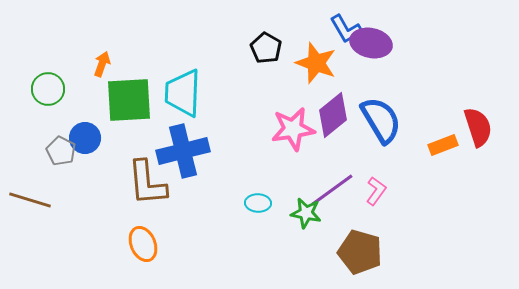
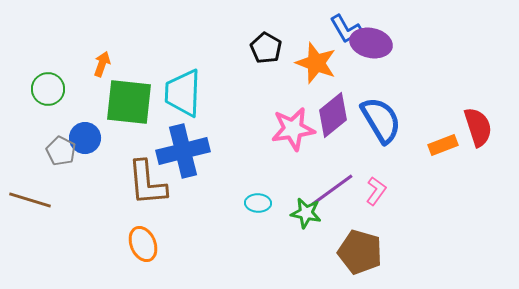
green square: moved 2 px down; rotated 9 degrees clockwise
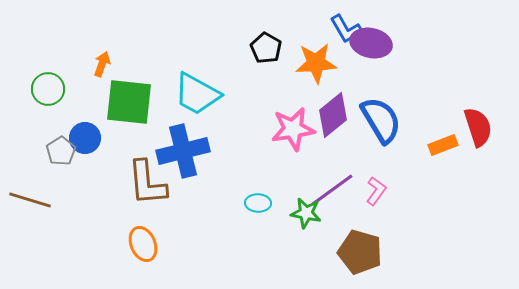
orange star: rotated 24 degrees counterclockwise
cyan trapezoid: moved 14 px right, 1 px down; rotated 63 degrees counterclockwise
gray pentagon: rotated 12 degrees clockwise
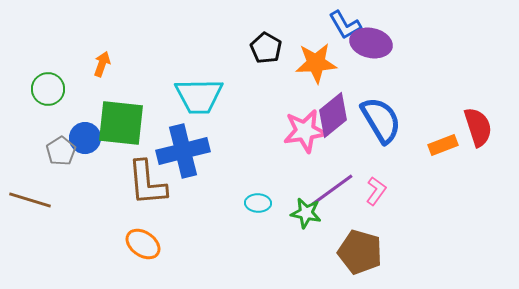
blue L-shape: moved 1 px left, 4 px up
cyan trapezoid: moved 2 px right, 2 px down; rotated 30 degrees counterclockwise
green square: moved 8 px left, 21 px down
pink star: moved 12 px right, 2 px down
orange ellipse: rotated 32 degrees counterclockwise
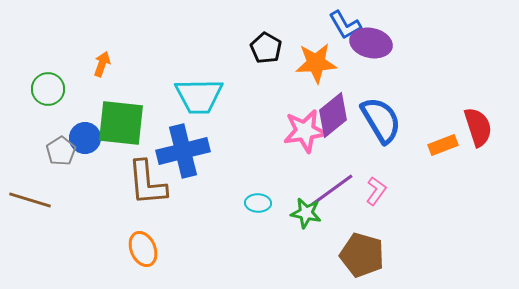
orange ellipse: moved 5 px down; rotated 32 degrees clockwise
brown pentagon: moved 2 px right, 3 px down
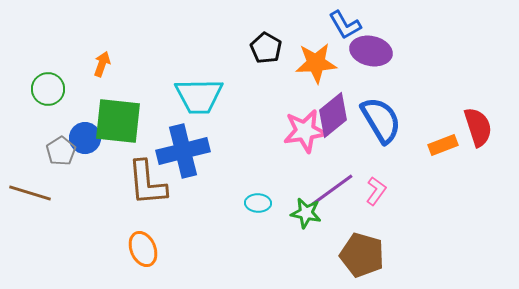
purple ellipse: moved 8 px down
green square: moved 3 px left, 2 px up
brown line: moved 7 px up
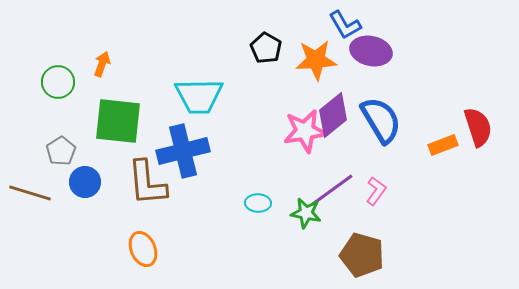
orange star: moved 3 px up
green circle: moved 10 px right, 7 px up
blue circle: moved 44 px down
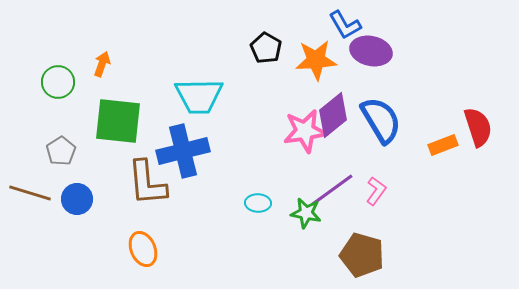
blue circle: moved 8 px left, 17 px down
